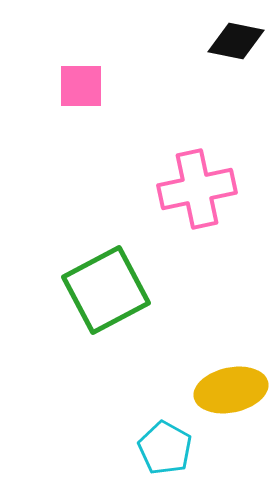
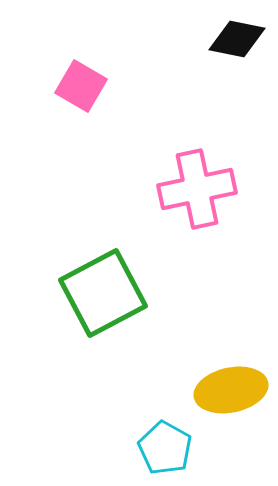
black diamond: moved 1 px right, 2 px up
pink square: rotated 30 degrees clockwise
green square: moved 3 px left, 3 px down
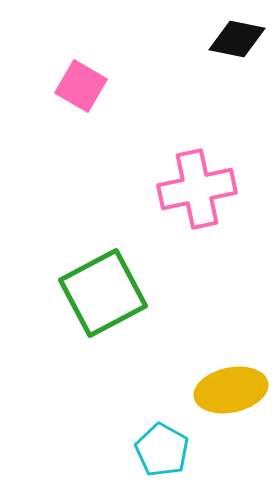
cyan pentagon: moved 3 px left, 2 px down
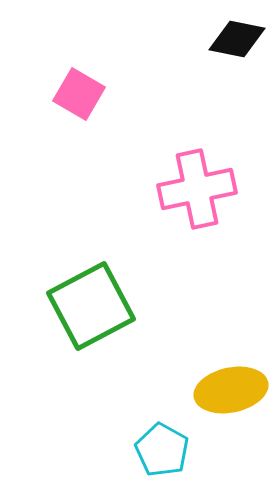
pink square: moved 2 px left, 8 px down
green square: moved 12 px left, 13 px down
